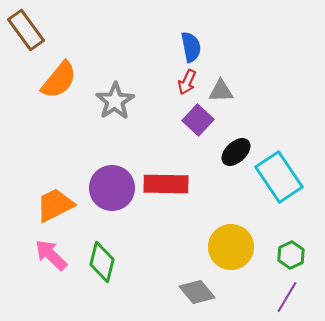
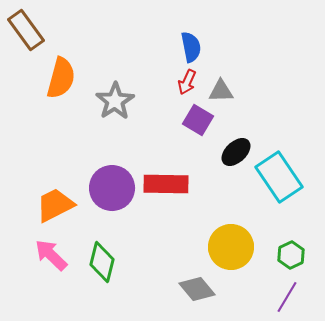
orange semicircle: moved 2 px right, 2 px up; rotated 24 degrees counterclockwise
purple square: rotated 12 degrees counterclockwise
gray diamond: moved 3 px up
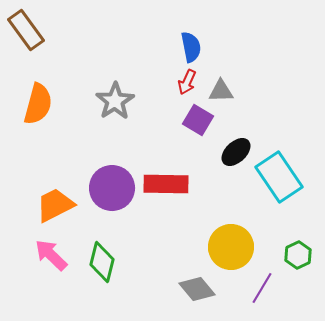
orange semicircle: moved 23 px left, 26 px down
green hexagon: moved 7 px right
purple line: moved 25 px left, 9 px up
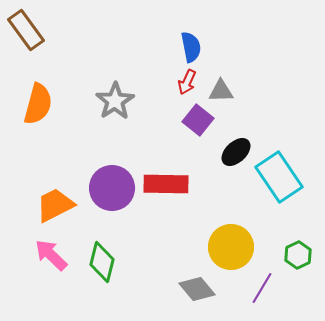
purple square: rotated 8 degrees clockwise
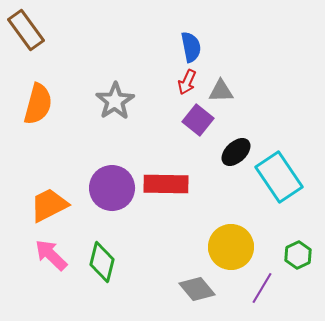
orange trapezoid: moved 6 px left
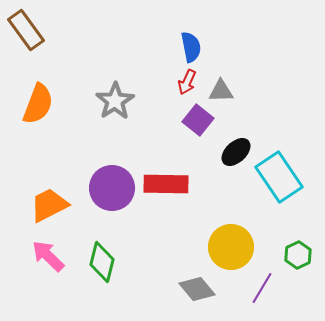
orange semicircle: rotated 6 degrees clockwise
pink arrow: moved 3 px left, 1 px down
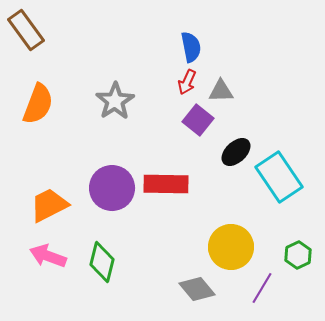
pink arrow: rotated 24 degrees counterclockwise
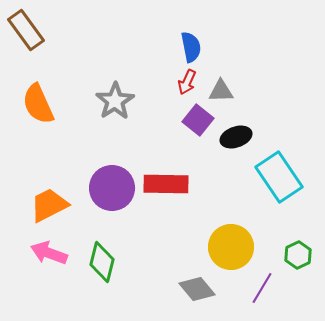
orange semicircle: rotated 135 degrees clockwise
black ellipse: moved 15 px up; rotated 24 degrees clockwise
pink arrow: moved 1 px right, 3 px up
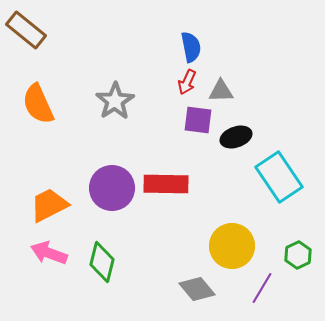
brown rectangle: rotated 15 degrees counterclockwise
purple square: rotated 32 degrees counterclockwise
yellow circle: moved 1 px right, 1 px up
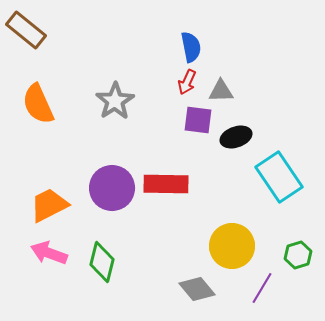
green hexagon: rotated 8 degrees clockwise
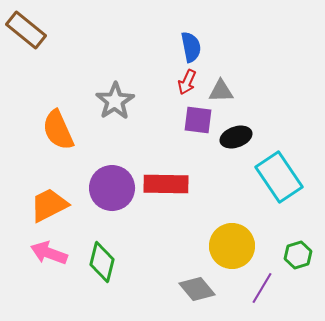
orange semicircle: moved 20 px right, 26 px down
